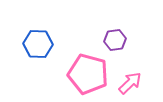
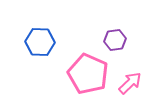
blue hexagon: moved 2 px right, 2 px up
pink pentagon: rotated 9 degrees clockwise
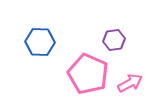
purple hexagon: moved 1 px left
pink arrow: rotated 15 degrees clockwise
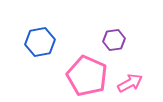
blue hexagon: rotated 12 degrees counterclockwise
pink pentagon: moved 1 px left, 2 px down
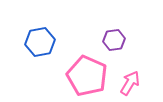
pink arrow: rotated 30 degrees counterclockwise
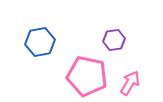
pink pentagon: rotated 12 degrees counterclockwise
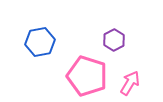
purple hexagon: rotated 20 degrees counterclockwise
pink pentagon: rotated 6 degrees clockwise
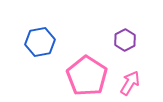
purple hexagon: moved 11 px right
pink pentagon: rotated 15 degrees clockwise
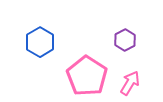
blue hexagon: rotated 20 degrees counterclockwise
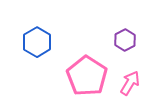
blue hexagon: moved 3 px left
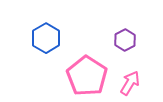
blue hexagon: moved 9 px right, 4 px up
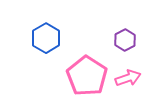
pink arrow: moved 2 px left, 5 px up; rotated 40 degrees clockwise
